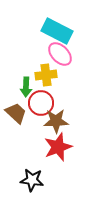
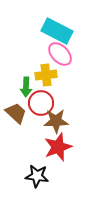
black star: moved 5 px right, 4 px up
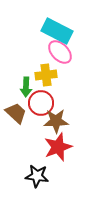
pink ellipse: moved 2 px up
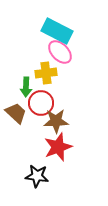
yellow cross: moved 2 px up
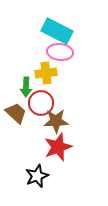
pink ellipse: rotated 40 degrees counterclockwise
black star: rotated 30 degrees counterclockwise
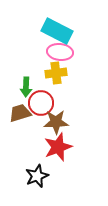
yellow cross: moved 10 px right
brown trapezoid: moved 4 px right; rotated 60 degrees counterclockwise
brown star: moved 1 px down
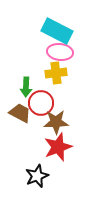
brown trapezoid: rotated 45 degrees clockwise
